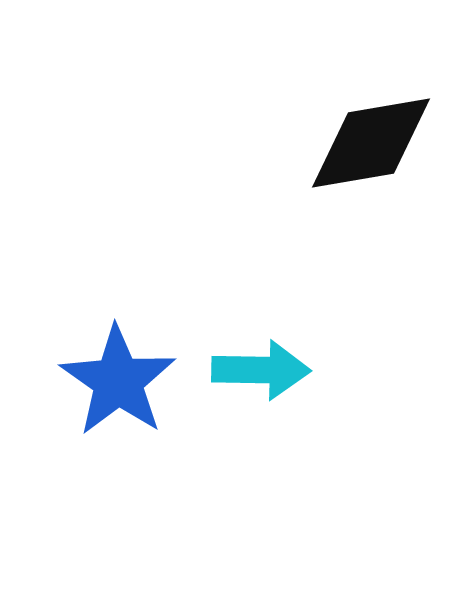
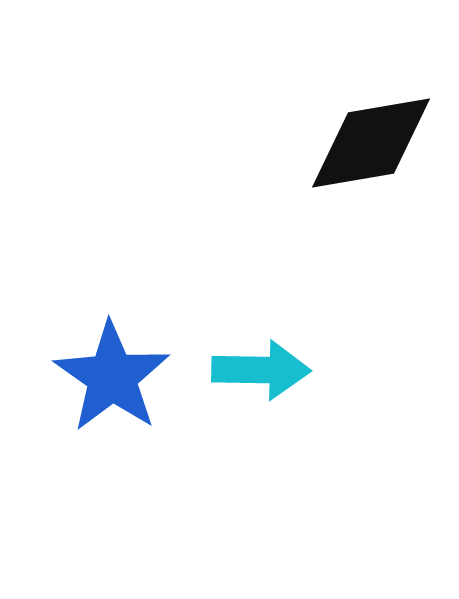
blue star: moved 6 px left, 4 px up
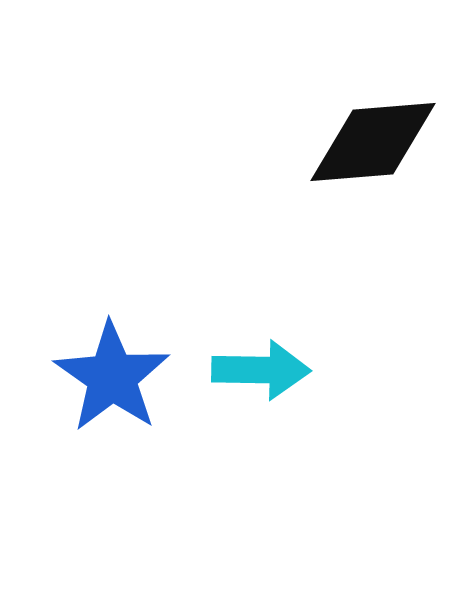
black diamond: moved 2 px right, 1 px up; rotated 5 degrees clockwise
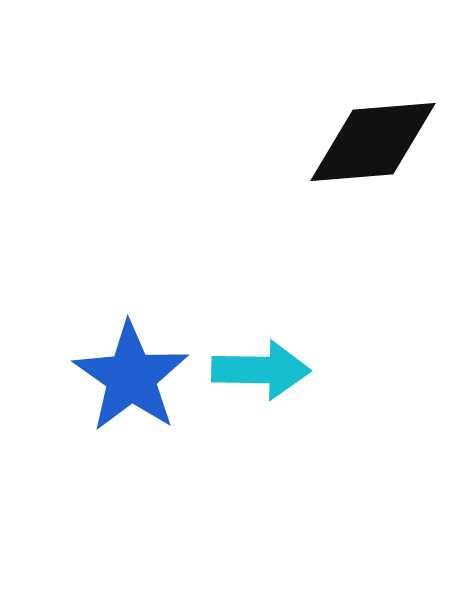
blue star: moved 19 px right
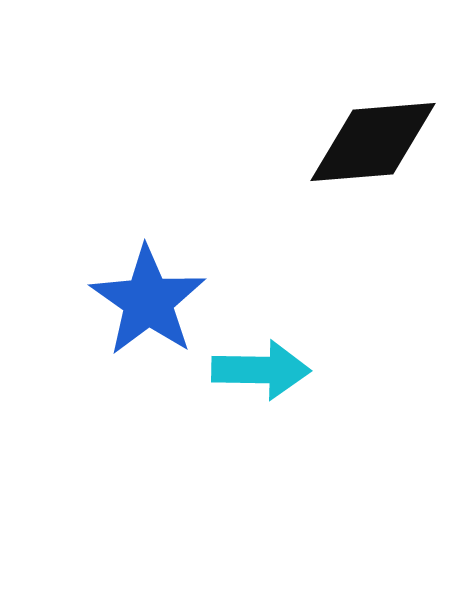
blue star: moved 17 px right, 76 px up
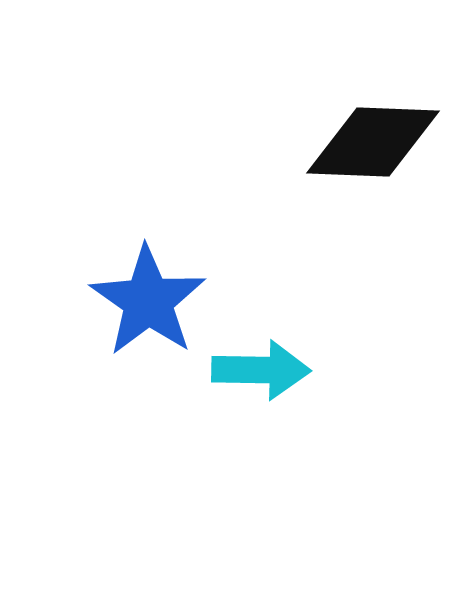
black diamond: rotated 7 degrees clockwise
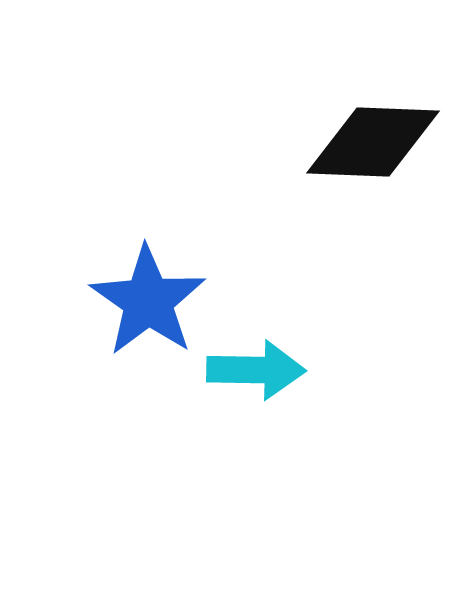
cyan arrow: moved 5 px left
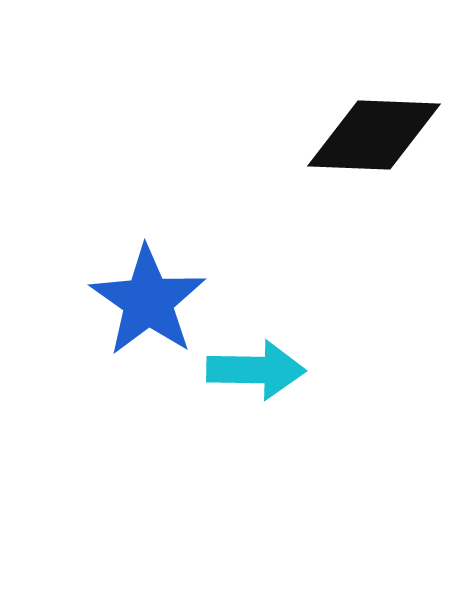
black diamond: moved 1 px right, 7 px up
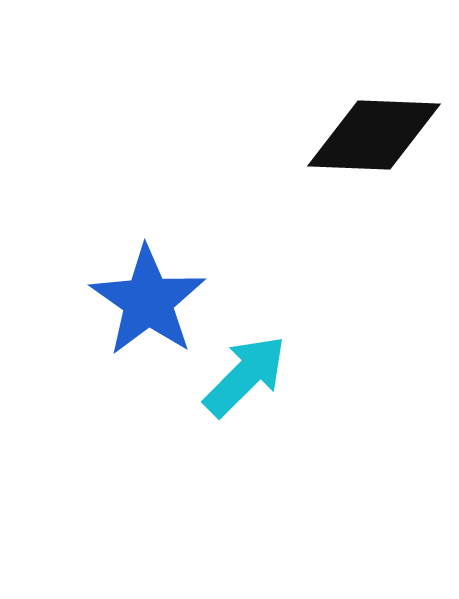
cyan arrow: moved 11 px left, 6 px down; rotated 46 degrees counterclockwise
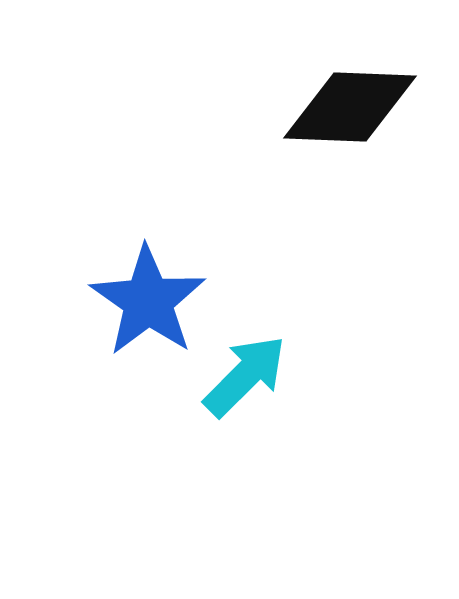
black diamond: moved 24 px left, 28 px up
